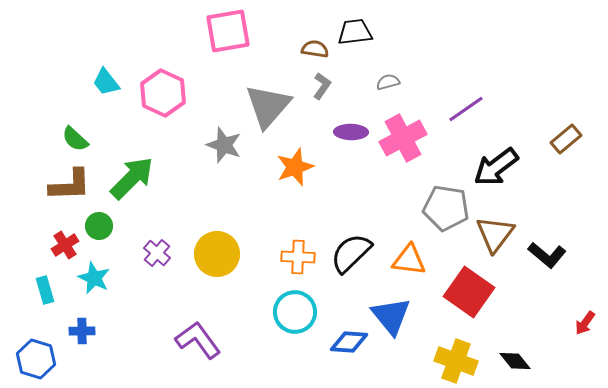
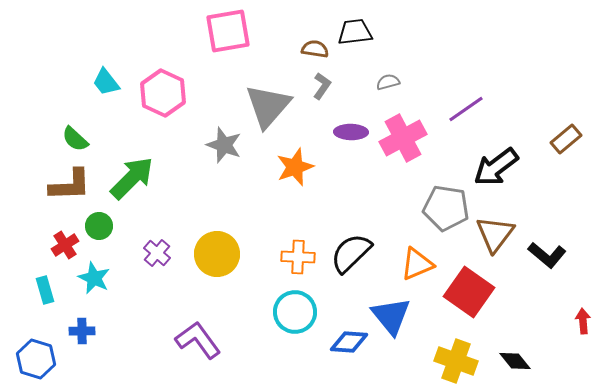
orange triangle: moved 8 px right, 4 px down; rotated 30 degrees counterclockwise
red arrow: moved 2 px left, 2 px up; rotated 140 degrees clockwise
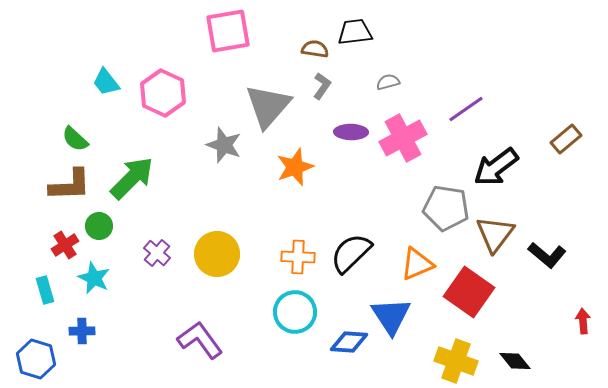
blue triangle: rotated 6 degrees clockwise
purple L-shape: moved 2 px right
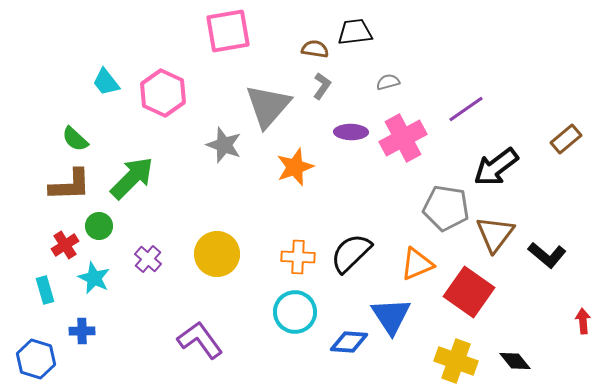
purple cross: moved 9 px left, 6 px down
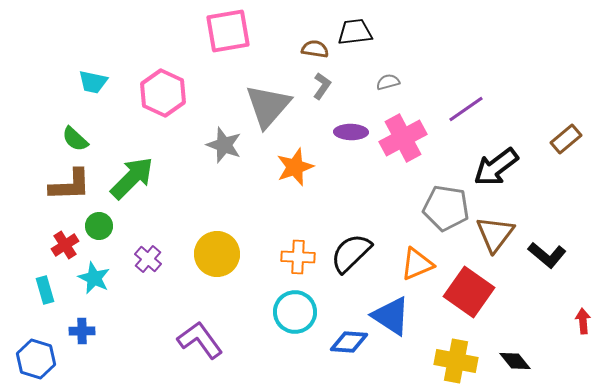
cyan trapezoid: moved 13 px left; rotated 40 degrees counterclockwise
blue triangle: rotated 24 degrees counterclockwise
yellow cross: rotated 9 degrees counterclockwise
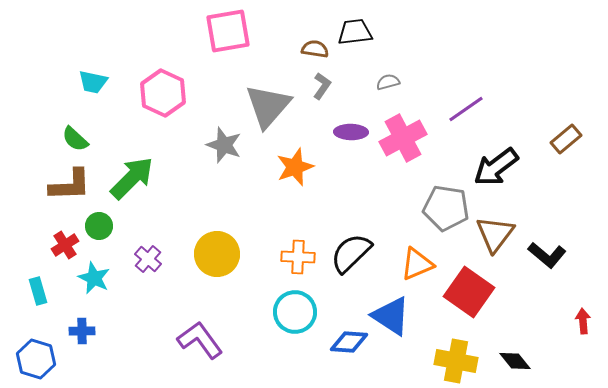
cyan rectangle: moved 7 px left, 1 px down
